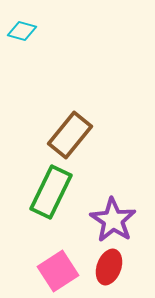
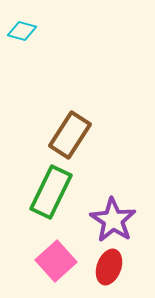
brown rectangle: rotated 6 degrees counterclockwise
pink square: moved 2 px left, 10 px up; rotated 9 degrees counterclockwise
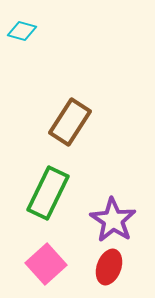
brown rectangle: moved 13 px up
green rectangle: moved 3 px left, 1 px down
pink square: moved 10 px left, 3 px down
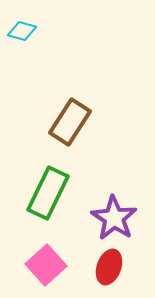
purple star: moved 1 px right, 2 px up
pink square: moved 1 px down
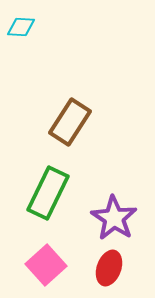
cyan diamond: moved 1 px left, 4 px up; rotated 12 degrees counterclockwise
red ellipse: moved 1 px down
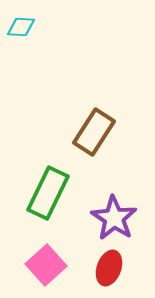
brown rectangle: moved 24 px right, 10 px down
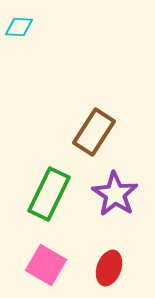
cyan diamond: moved 2 px left
green rectangle: moved 1 px right, 1 px down
purple star: moved 1 px right, 24 px up
pink square: rotated 18 degrees counterclockwise
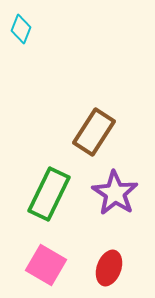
cyan diamond: moved 2 px right, 2 px down; rotated 72 degrees counterclockwise
purple star: moved 1 px up
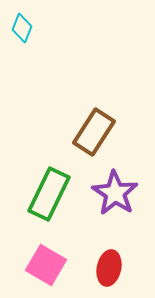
cyan diamond: moved 1 px right, 1 px up
red ellipse: rotated 8 degrees counterclockwise
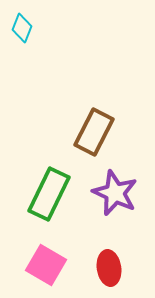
brown rectangle: rotated 6 degrees counterclockwise
purple star: rotated 9 degrees counterclockwise
red ellipse: rotated 20 degrees counterclockwise
